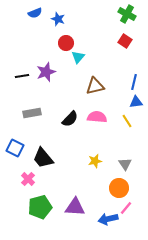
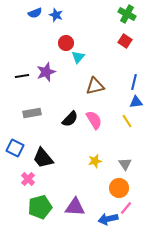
blue star: moved 2 px left, 4 px up
pink semicircle: moved 3 px left, 3 px down; rotated 54 degrees clockwise
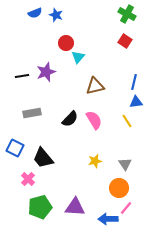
blue arrow: rotated 12 degrees clockwise
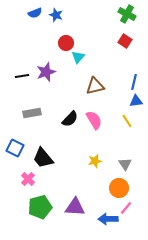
blue triangle: moved 1 px up
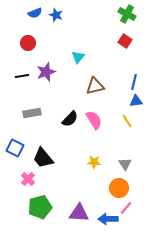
red circle: moved 38 px left
yellow star: moved 1 px left, 1 px down; rotated 16 degrees clockwise
purple triangle: moved 4 px right, 6 px down
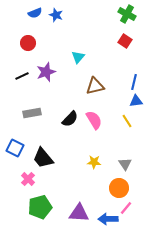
black line: rotated 16 degrees counterclockwise
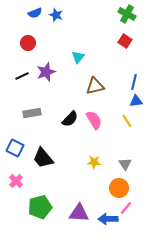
pink cross: moved 12 px left, 2 px down
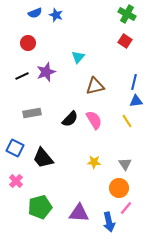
blue arrow: moved 1 px right, 3 px down; rotated 102 degrees counterclockwise
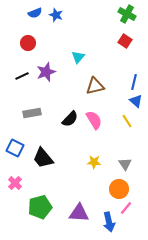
blue triangle: rotated 48 degrees clockwise
pink cross: moved 1 px left, 2 px down
orange circle: moved 1 px down
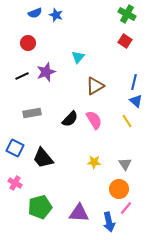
brown triangle: rotated 18 degrees counterclockwise
pink cross: rotated 16 degrees counterclockwise
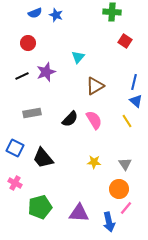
green cross: moved 15 px left, 2 px up; rotated 24 degrees counterclockwise
